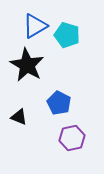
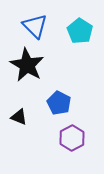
blue triangle: rotated 44 degrees counterclockwise
cyan pentagon: moved 13 px right, 4 px up; rotated 15 degrees clockwise
purple hexagon: rotated 15 degrees counterclockwise
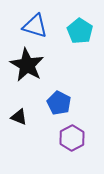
blue triangle: rotated 28 degrees counterclockwise
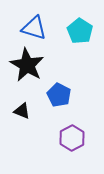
blue triangle: moved 1 px left, 2 px down
blue pentagon: moved 8 px up
black triangle: moved 3 px right, 6 px up
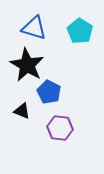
blue pentagon: moved 10 px left, 3 px up
purple hexagon: moved 12 px left, 10 px up; rotated 25 degrees counterclockwise
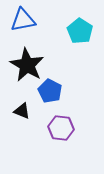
blue triangle: moved 11 px left, 8 px up; rotated 28 degrees counterclockwise
blue pentagon: moved 1 px right, 1 px up
purple hexagon: moved 1 px right
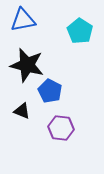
black star: rotated 16 degrees counterclockwise
